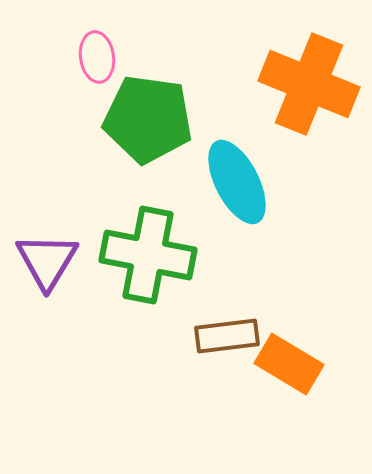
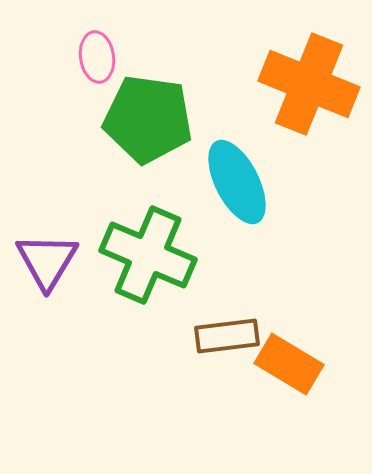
green cross: rotated 12 degrees clockwise
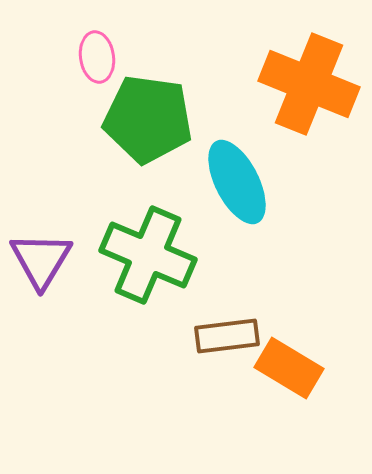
purple triangle: moved 6 px left, 1 px up
orange rectangle: moved 4 px down
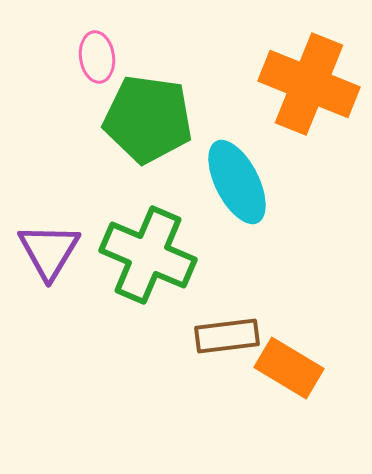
purple triangle: moved 8 px right, 9 px up
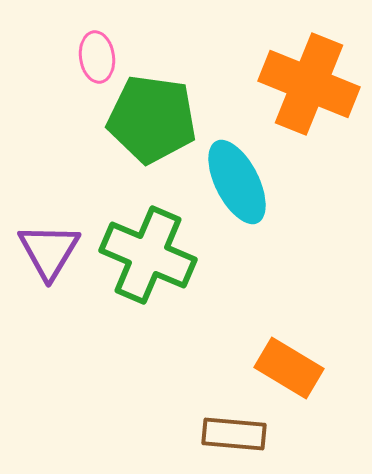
green pentagon: moved 4 px right
brown rectangle: moved 7 px right, 98 px down; rotated 12 degrees clockwise
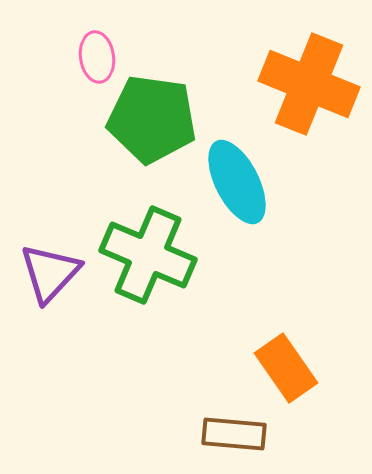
purple triangle: moved 1 px right, 22 px down; rotated 12 degrees clockwise
orange rectangle: moved 3 px left; rotated 24 degrees clockwise
